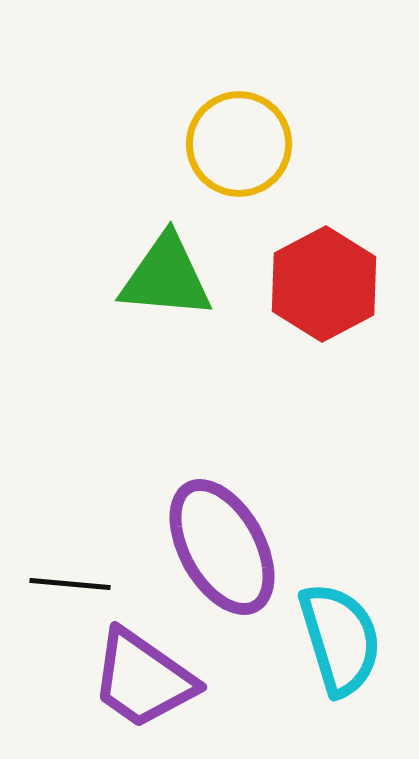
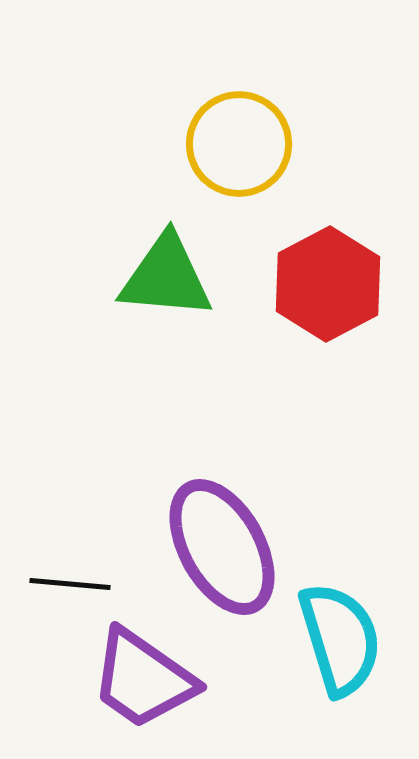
red hexagon: moved 4 px right
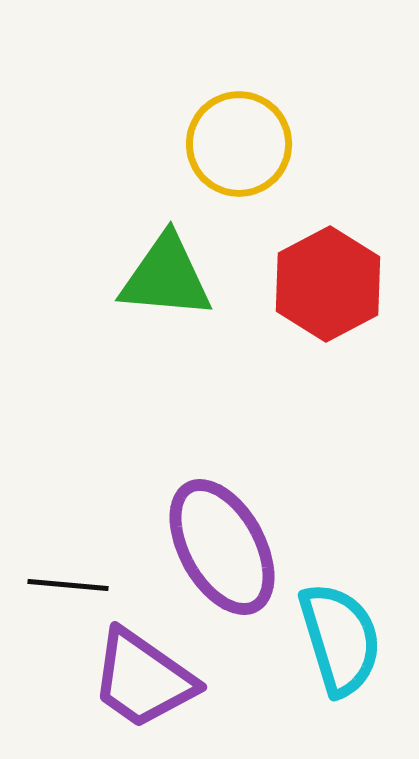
black line: moved 2 px left, 1 px down
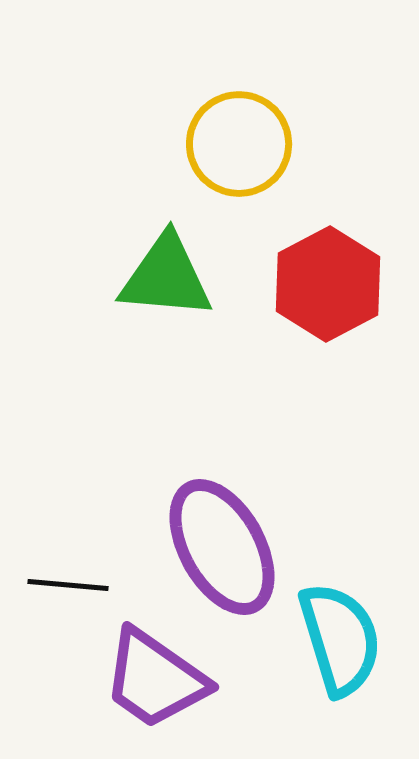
purple trapezoid: moved 12 px right
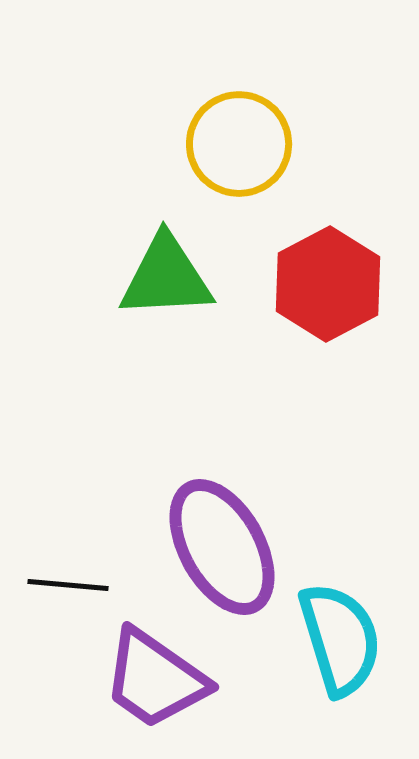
green triangle: rotated 8 degrees counterclockwise
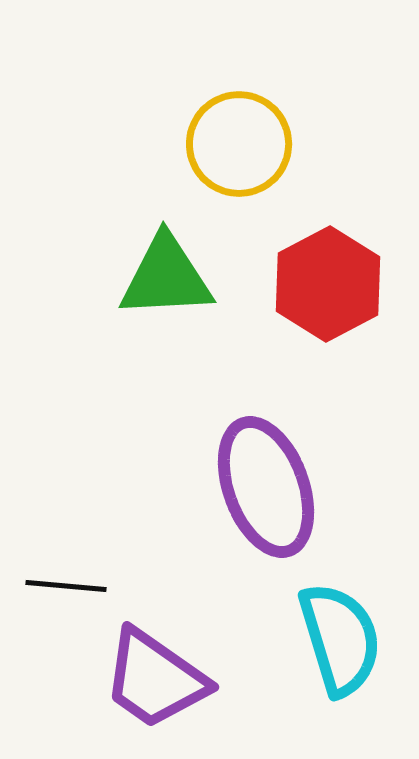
purple ellipse: moved 44 px right, 60 px up; rotated 9 degrees clockwise
black line: moved 2 px left, 1 px down
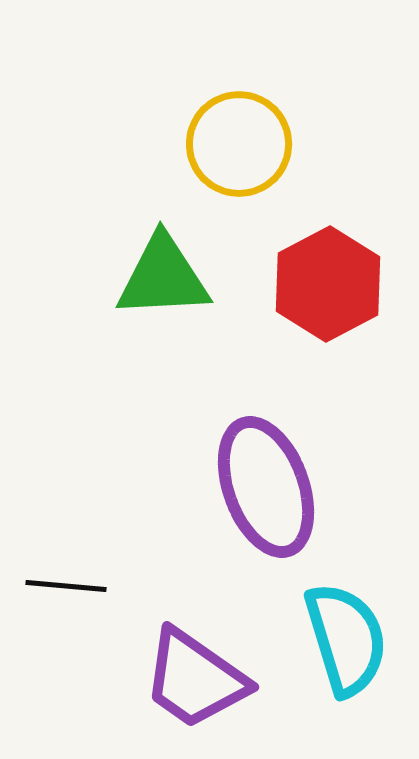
green triangle: moved 3 px left
cyan semicircle: moved 6 px right
purple trapezoid: moved 40 px right
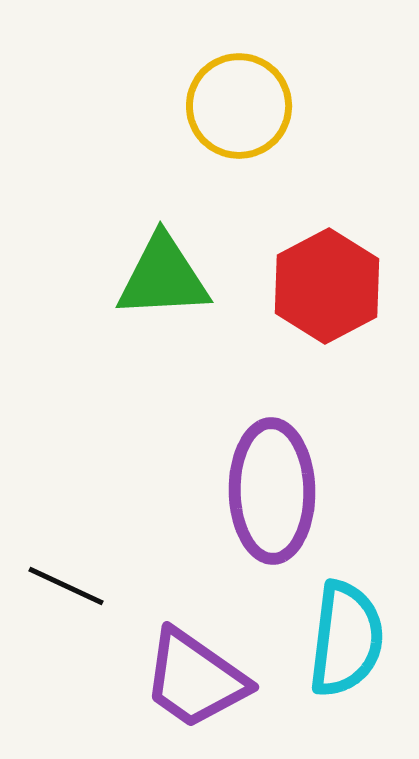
yellow circle: moved 38 px up
red hexagon: moved 1 px left, 2 px down
purple ellipse: moved 6 px right, 4 px down; rotated 19 degrees clockwise
black line: rotated 20 degrees clockwise
cyan semicircle: rotated 24 degrees clockwise
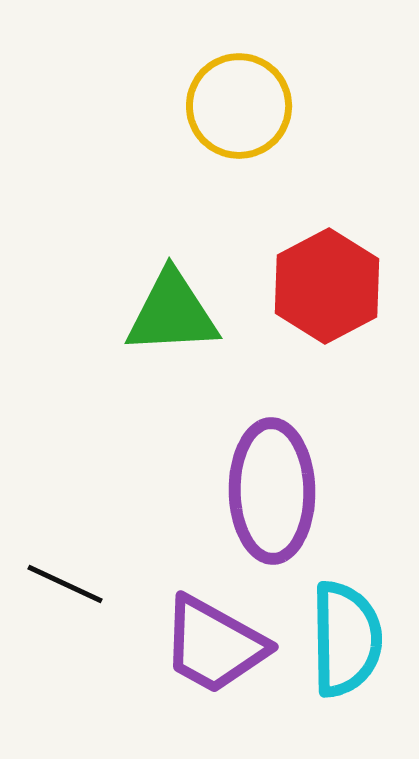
green triangle: moved 9 px right, 36 px down
black line: moved 1 px left, 2 px up
cyan semicircle: rotated 8 degrees counterclockwise
purple trapezoid: moved 19 px right, 34 px up; rotated 6 degrees counterclockwise
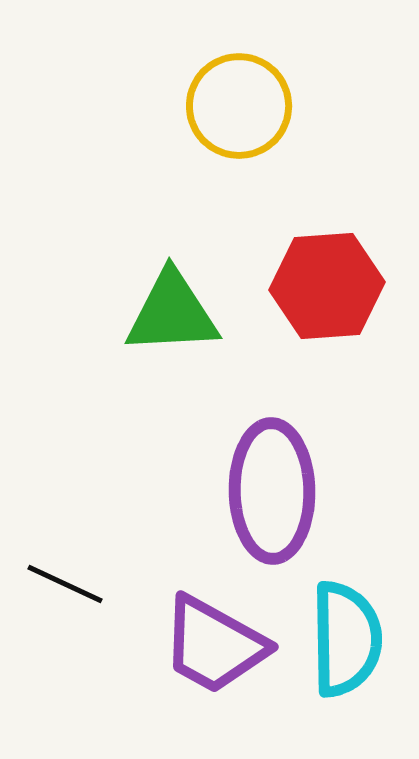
red hexagon: rotated 24 degrees clockwise
